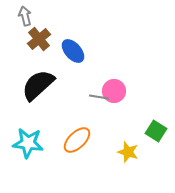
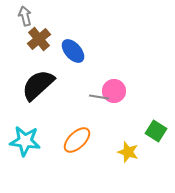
cyan star: moved 3 px left, 2 px up
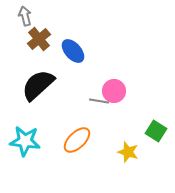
gray line: moved 4 px down
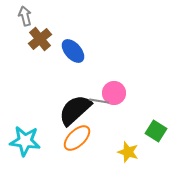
brown cross: moved 1 px right
black semicircle: moved 37 px right, 25 px down
pink circle: moved 2 px down
orange ellipse: moved 2 px up
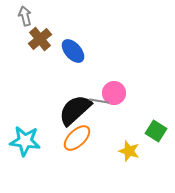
yellow star: moved 1 px right, 1 px up
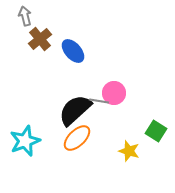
cyan star: rotated 28 degrees counterclockwise
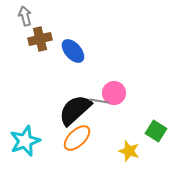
brown cross: rotated 25 degrees clockwise
